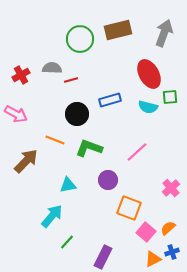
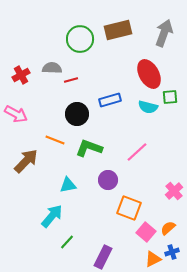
pink cross: moved 3 px right, 3 px down
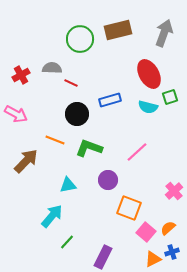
red line: moved 3 px down; rotated 40 degrees clockwise
green square: rotated 14 degrees counterclockwise
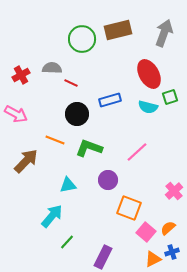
green circle: moved 2 px right
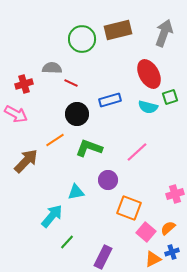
red cross: moved 3 px right, 9 px down; rotated 12 degrees clockwise
orange line: rotated 54 degrees counterclockwise
cyan triangle: moved 8 px right, 7 px down
pink cross: moved 1 px right, 3 px down; rotated 24 degrees clockwise
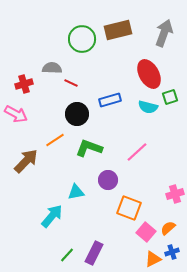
green line: moved 13 px down
purple rectangle: moved 9 px left, 4 px up
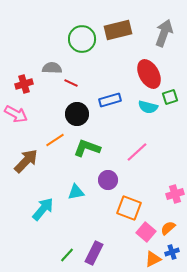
green L-shape: moved 2 px left
cyan arrow: moved 9 px left, 7 px up
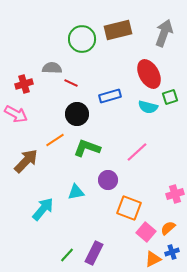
blue rectangle: moved 4 px up
